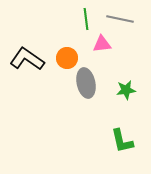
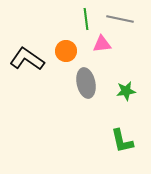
orange circle: moved 1 px left, 7 px up
green star: moved 1 px down
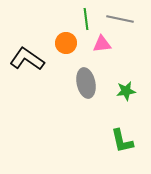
orange circle: moved 8 px up
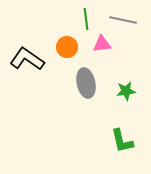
gray line: moved 3 px right, 1 px down
orange circle: moved 1 px right, 4 px down
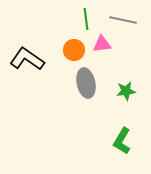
orange circle: moved 7 px right, 3 px down
green L-shape: rotated 44 degrees clockwise
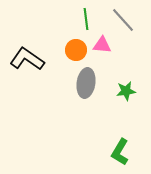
gray line: rotated 36 degrees clockwise
pink triangle: moved 1 px down; rotated 12 degrees clockwise
orange circle: moved 2 px right
gray ellipse: rotated 20 degrees clockwise
green L-shape: moved 2 px left, 11 px down
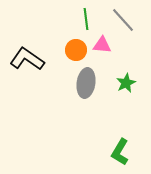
green star: moved 8 px up; rotated 18 degrees counterclockwise
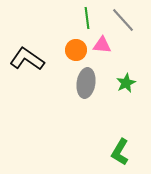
green line: moved 1 px right, 1 px up
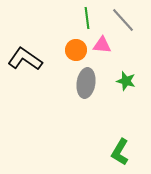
black L-shape: moved 2 px left
green star: moved 2 px up; rotated 30 degrees counterclockwise
